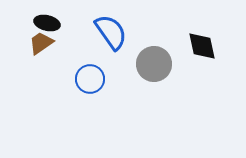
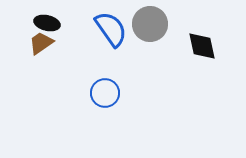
blue semicircle: moved 3 px up
gray circle: moved 4 px left, 40 px up
blue circle: moved 15 px right, 14 px down
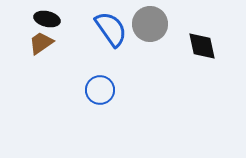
black ellipse: moved 4 px up
blue circle: moved 5 px left, 3 px up
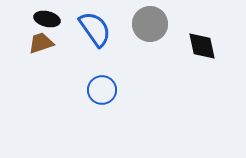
blue semicircle: moved 16 px left
brown trapezoid: rotated 16 degrees clockwise
blue circle: moved 2 px right
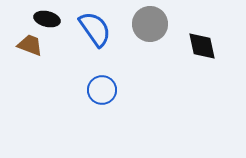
brown trapezoid: moved 11 px left, 2 px down; rotated 40 degrees clockwise
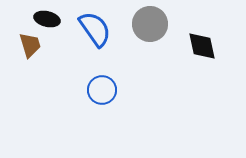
brown trapezoid: rotated 52 degrees clockwise
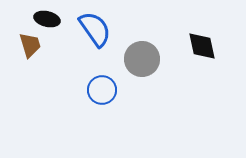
gray circle: moved 8 px left, 35 px down
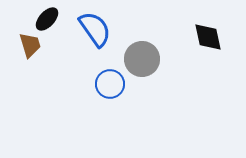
black ellipse: rotated 60 degrees counterclockwise
black diamond: moved 6 px right, 9 px up
blue circle: moved 8 px right, 6 px up
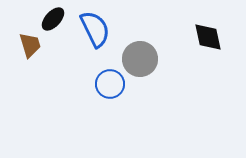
black ellipse: moved 6 px right
blue semicircle: rotated 9 degrees clockwise
gray circle: moved 2 px left
